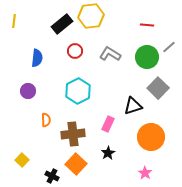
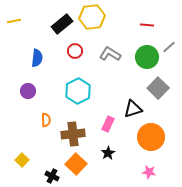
yellow hexagon: moved 1 px right, 1 px down
yellow line: rotated 72 degrees clockwise
black triangle: moved 3 px down
pink star: moved 4 px right, 1 px up; rotated 24 degrees counterclockwise
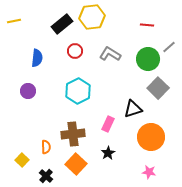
green circle: moved 1 px right, 2 px down
orange semicircle: moved 27 px down
black cross: moved 6 px left; rotated 16 degrees clockwise
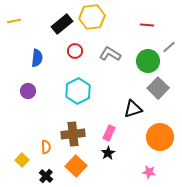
green circle: moved 2 px down
pink rectangle: moved 1 px right, 9 px down
orange circle: moved 9 px right
orange square: moved 2 px down
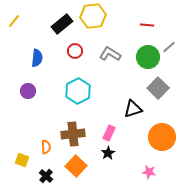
yellow hexagon: moved 1 px right, 1 px up
yellow line: rotated 40 degrees counterclockwise
green circle: moved 4 px up
orange circle: moved 2 px right
yellow square: rotated 24 degrees counterclockwise
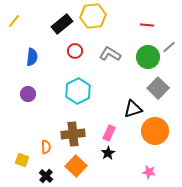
blue semicircle: moved 5 px left, 1 px up
purple circle: moved 3 px down
orange circle: moved 7 px left, 6 px up
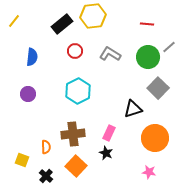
red line: moved 1 px up
orange circle: moved 7 px down
black star: moved 2 px left; rotated 16 degrees counterclockwise
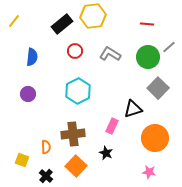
pink rectangle: moved 3 px right, 7 px up
